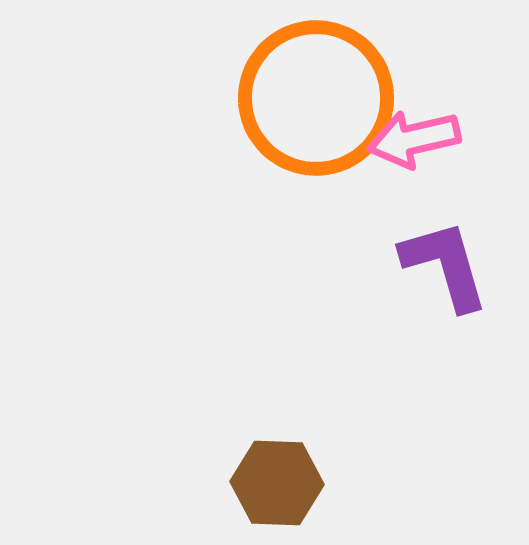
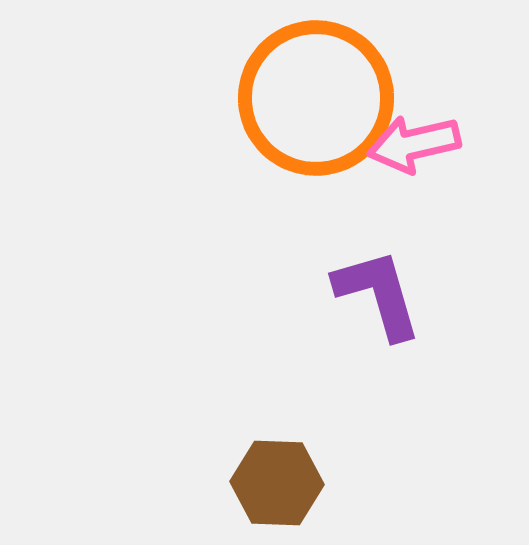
pink arrow: moved 5 px down
purple L-shape: moved 67 px left, 29 px down
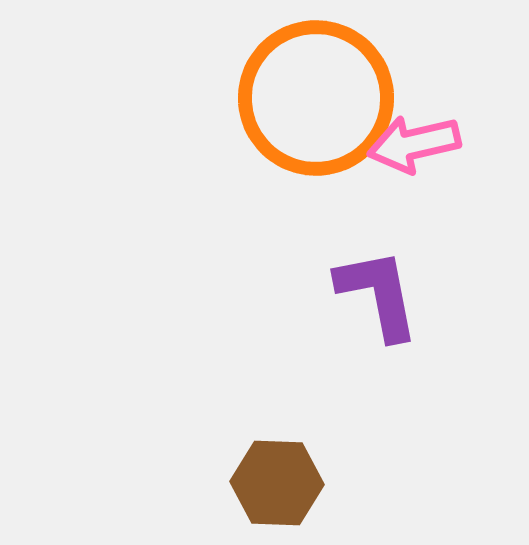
purple L-shape: rotated 5 degrees clockwise
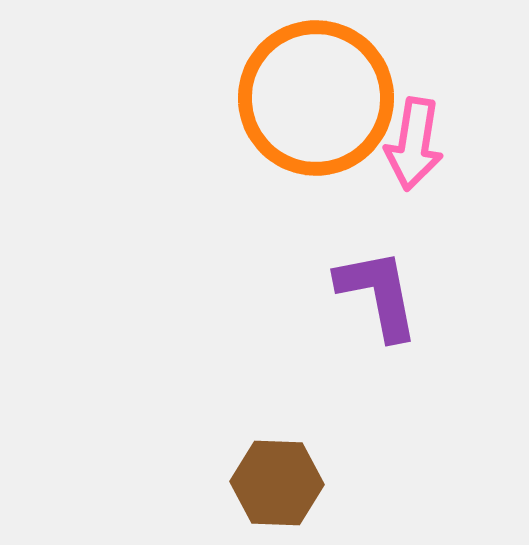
pink arrow: rotated 68 degrees counterclockwise
